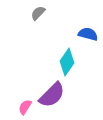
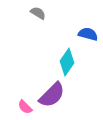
gray semicircle: rotated 77 degrees clockwise
pink semicircle: rotated 77 degrees counterclockwise
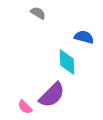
blue semicircle: moved 4 px left, 3 px down
cyan diamond: rotated 36 degrees counterclockwise
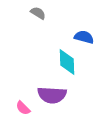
purple semicircle: rotated 48 degrees clockwise
pink semicircle: moved 2 px left, 1 px down
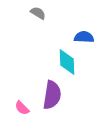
blue semicircle: rotated 12 degrees counterclockwise
purple semicircle: rotated 84 degrees counterclockwise
pink semicircle: moved 1 px left
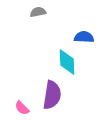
gray semicircle: moved 1 px up; rotated 42 degrees counterclockwise
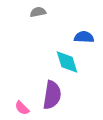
cyan diamond: rotated 16 degrees counterclockwise
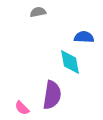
cyan diamond: moved 3 px right; rotated 8 degrees clockwise
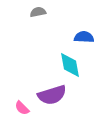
cyan diamond: moved 3 px down
purple semicircle: rotated 64 degrees clockwise
